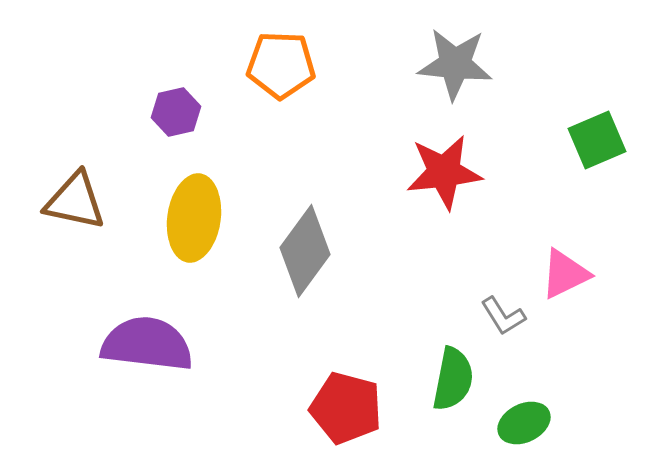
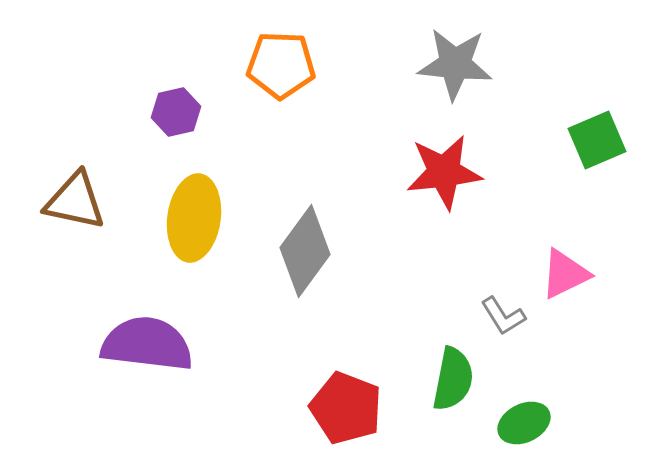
red pentagon: rotated 6 degrees clockwise
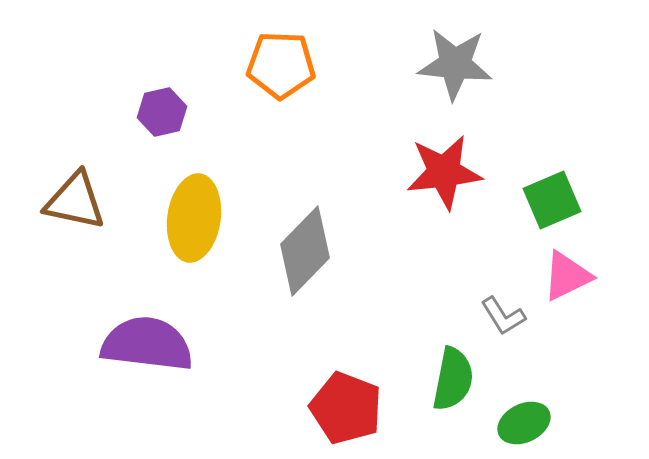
purple hexagon: moved 14 px left
green square: moved 45 px left, 60 px down
gray diamond: rotated 8 degrees clockwise
pink triangle: moved 2 px right, 2 px down
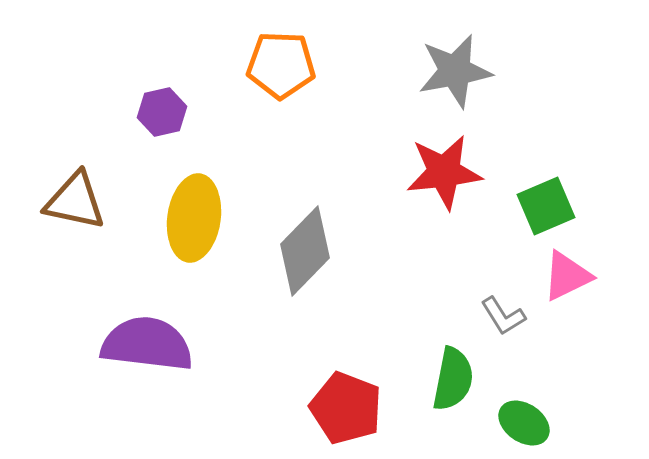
gray star: moved 7 px down; rotated 16 degrees counterclockwise
green square: moved 6 px left, 6 px down
green ellipse: rotated 60 degrees clockwise
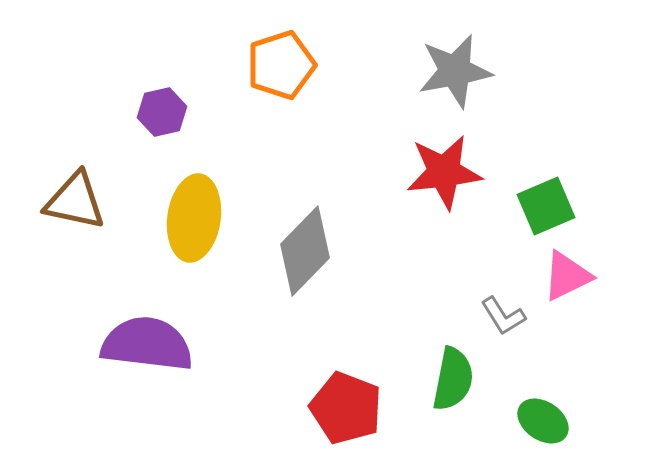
orange pentagon: rotated 20 degrees counterclockwise
green ellipse: moved 19 px right, 2 px up
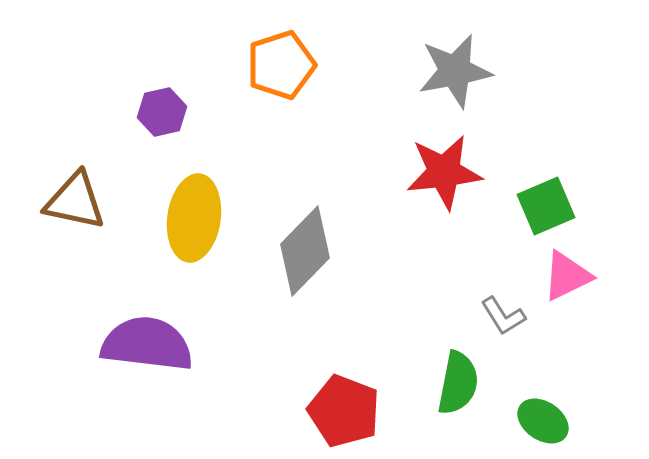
green semicircle: moved 5 px right, 4 px down
red pentagon: moved 2 px left, 3 px down
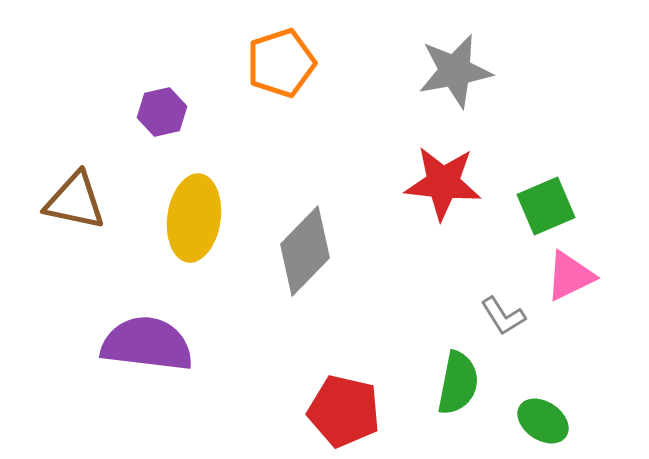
orange pentagon: moved 2 px up
red star: moved 1 px left, 11 px down; rotated 12 degrees clockwise
pink triangle: moved 3 px right
red pentagon: rotated 8 degrees counterclockwise
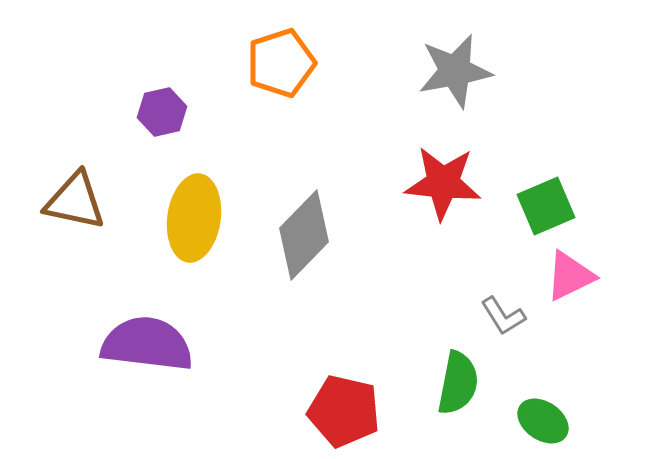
gray diamond: moved 1 px left, 16 px up
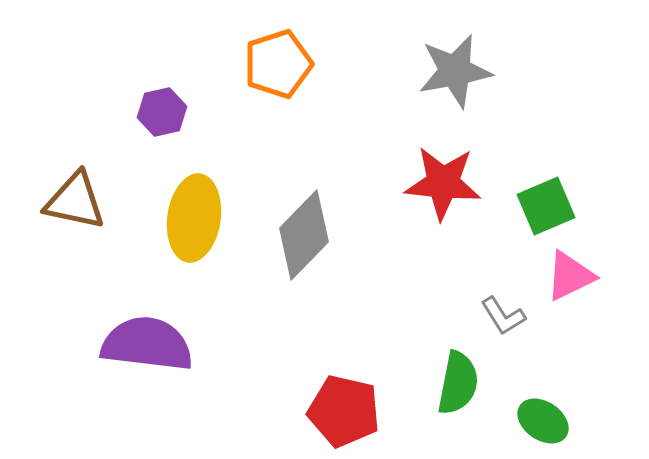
orange pentagon: moved 3 px left, 1 px down
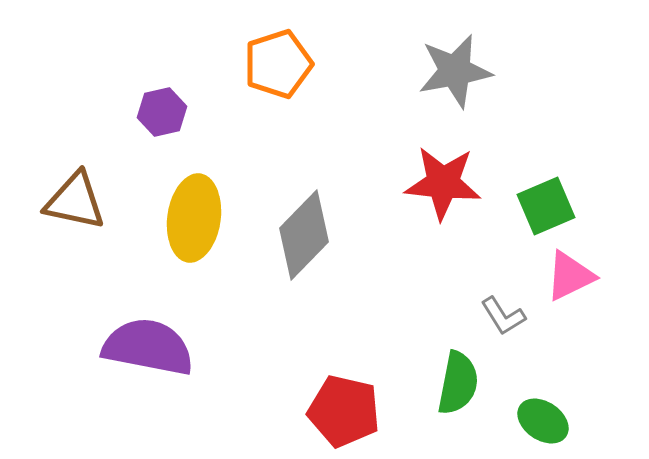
purple semicircle: moved 1 px right, 3 px down; rotated 4 degrees clockwise
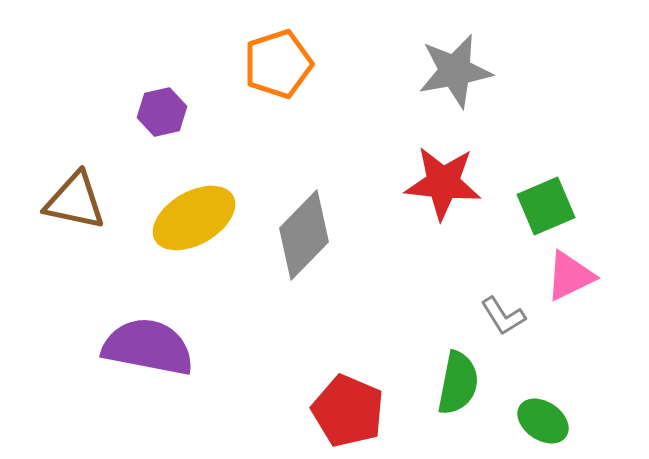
yellow ellipse: rotated 52 degrees clockwise
red pentagon: moved 4 px right; rotated 10 degrees clockwise
